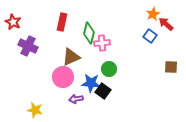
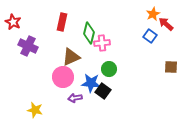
purple arrow: moved 1 px left, 1 px up
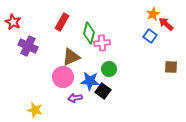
red rectangle: rotated 18 degrees clockwise
blue star: moved 1 px left, 2 px up
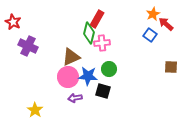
red rectangle: moved 35 px right, 3 px up
blue square: moved 1 px up
pink circle: moved 5 px right
blue star: moved 2 px left, 5 px up
black square: rotated 21 degrees counterclockwise
yellow star: rotated 21 degrees clockwise
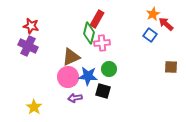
red star: moved 18 px right, 4 px down; rotated 14 degrees counterclockwise
yellow star: moved 1 px left, 3 px up
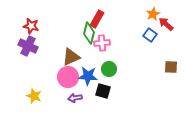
yellow star: moved 11 px up; rotated 14 degrees counterclockwise
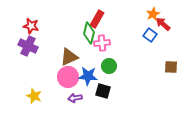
red arrow: moved 3 px left
brown triangle: moved 2 px left
green circle: moved 3 px up
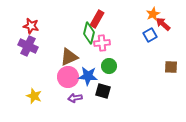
blue square: rotated 24 degrees clockwise
